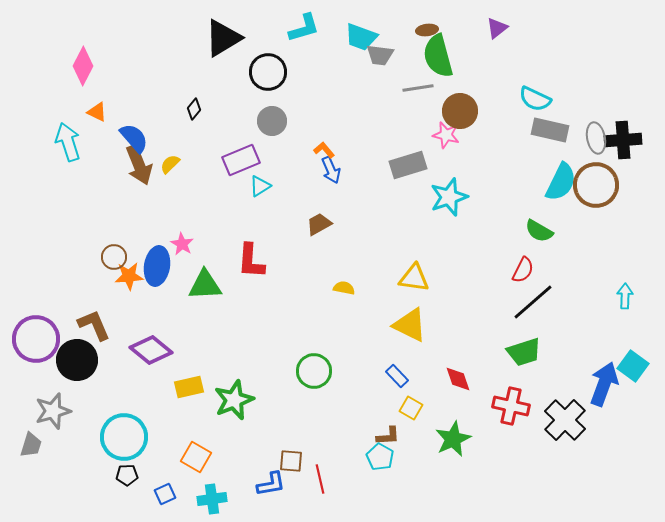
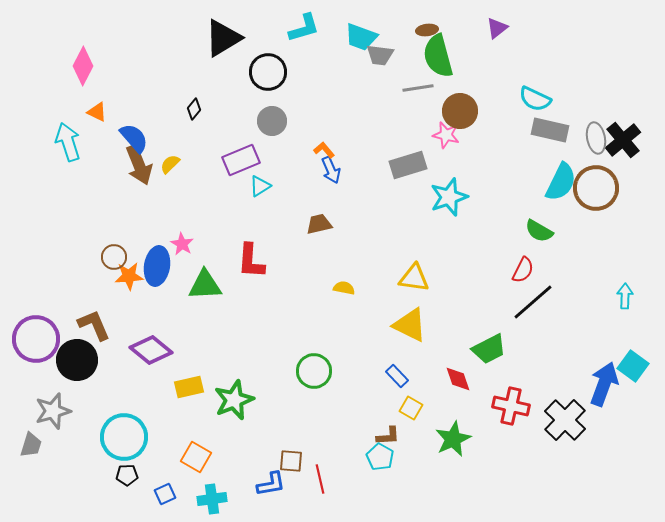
black cross at (623, 140): rotated 36 degrees counterclockwise
brown circle at (596, 185): moved 3 px down
brown trapezoid at (319, 224): rotated 16 degrees clockwise
green trapezoid at (524, 352): moved 35 px left, 3 px up; rotated 9 degrees counterclockwise
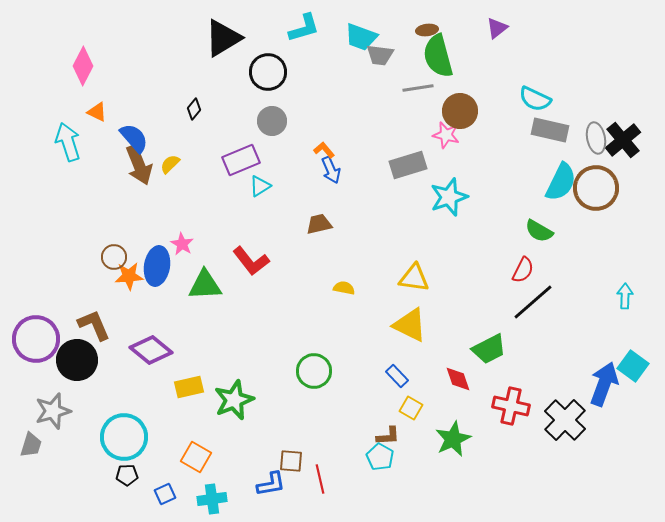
red L-shape at (251, 261): rotated 42 degrees counterclockwise
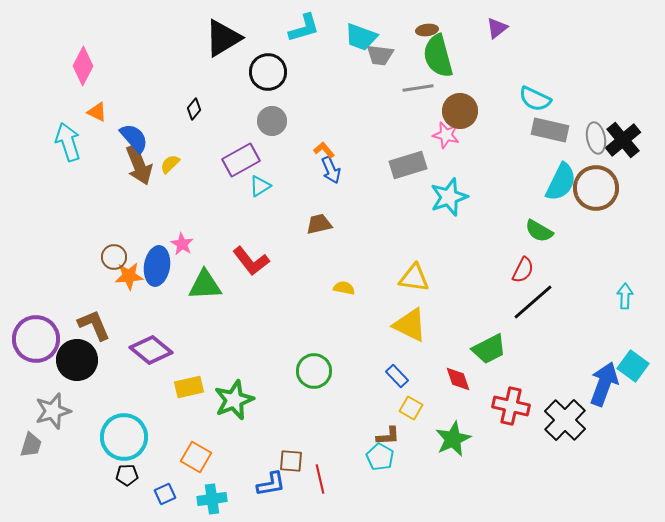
purple rectangle at (241, 160): rotated 6 degrees counterclockwise
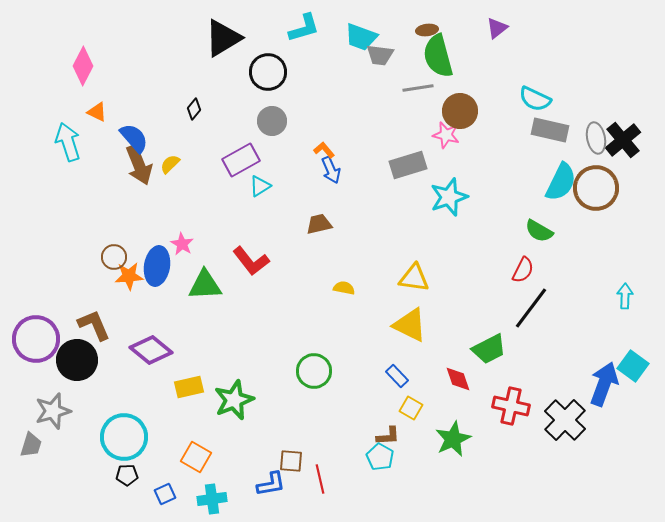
black line at (533, 302): moved 2 px left, 6 px down; rotated 12 degrees counterclockwise
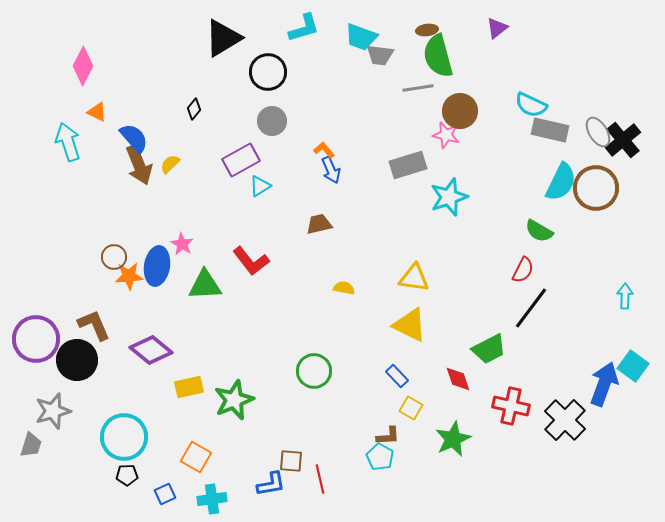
cyan semicircle at (535, 99): moved 4 px left, 6 px down
gray ellipse at (596, 138): moved 2 px right, 6 px up; rotated 20 degrees counterclockwise
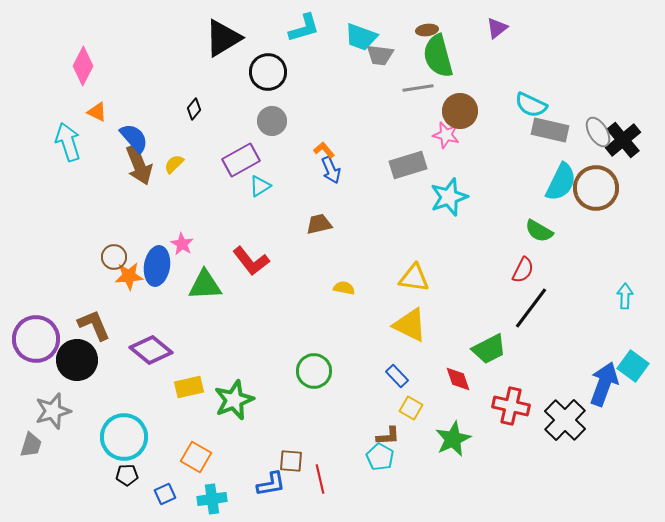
yellow semicircle at (170, 164): moved 4 px right
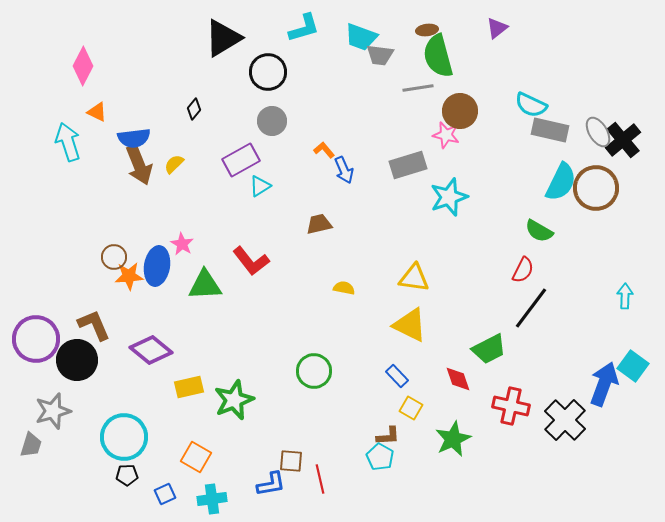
blue semicircle at (134, 138): rotated 124 degrees clockwise
blue arrow at (331, 170): moved 13 px right
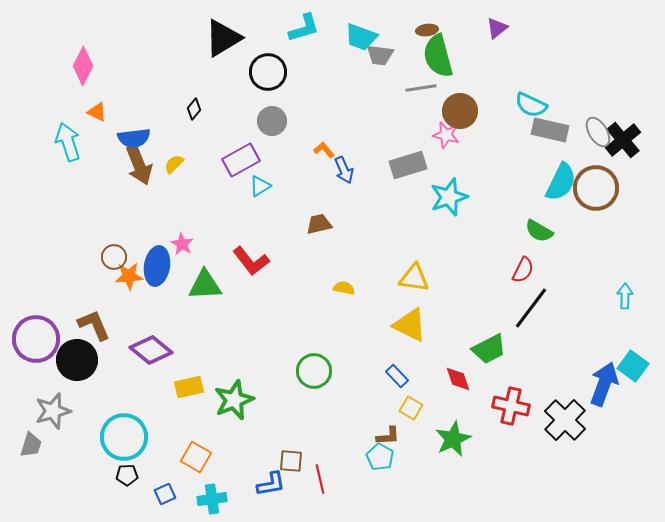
gray line at (418, 88): moved 3 px right
